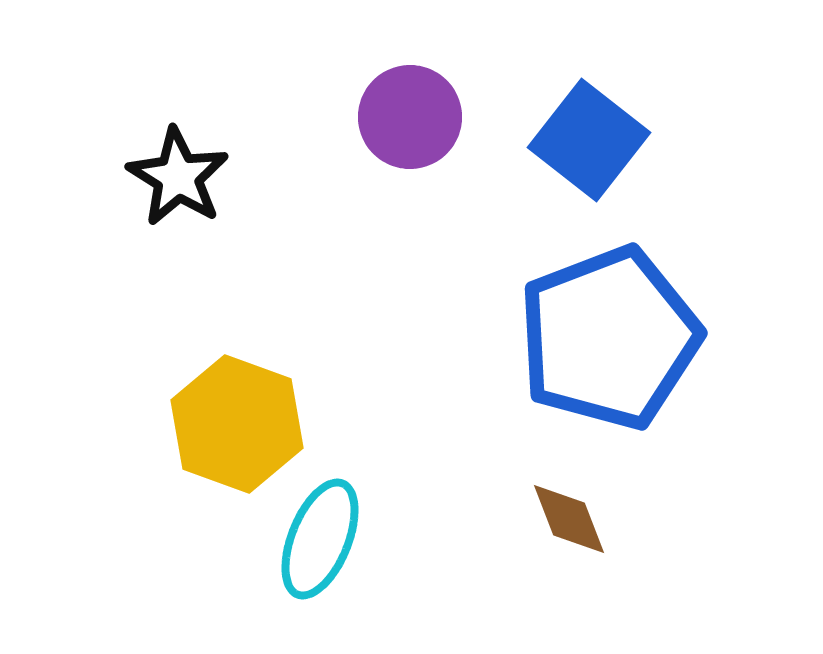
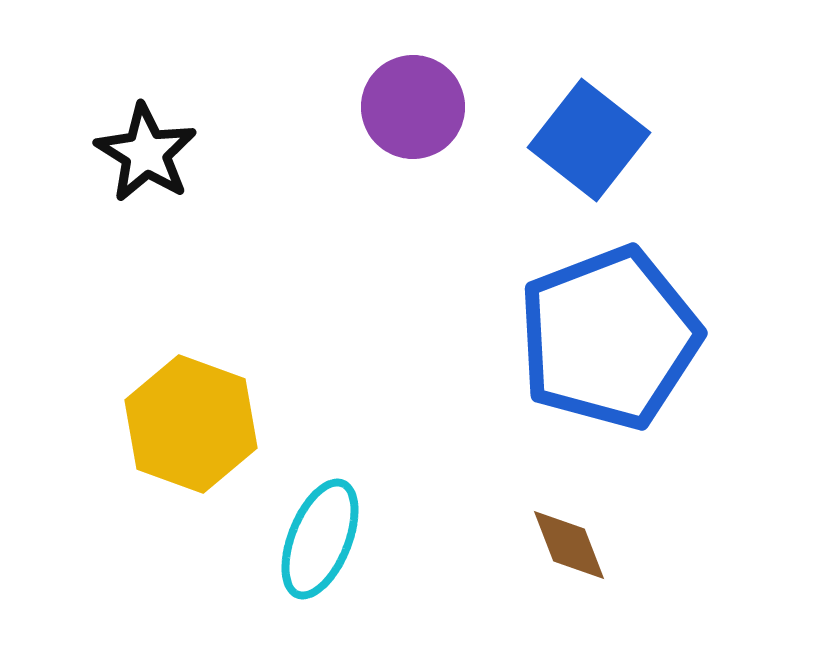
purple circle: moved 3 px right, 10 px up
black star: moved 32 px left, 24 px up
yellow hexagon: moved 46 px left
brown diamond: moved 26 px down
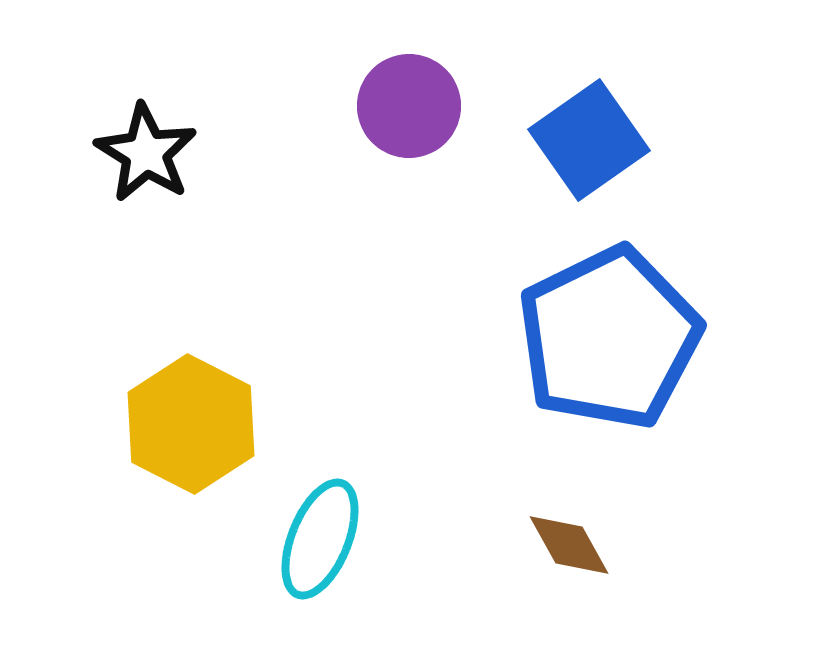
purple circle: moved 4 px left, 1 px up
blue square: rotated 17 degrees clockwise
blue pentagon: rotated 5 degrees counterclockwise
yellow hexagon: rotated 7 degrees clockwise
brown diamond: rotated 8 degrees counterclockwise
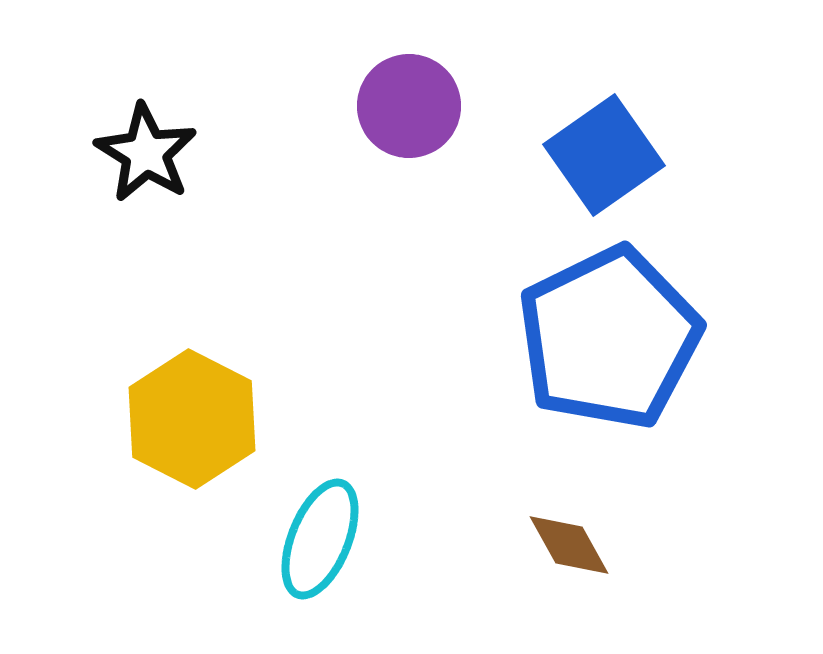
blue square: moved 15 px right, 15 px down
yellow hexagon: moved 1 px right, 5 px up
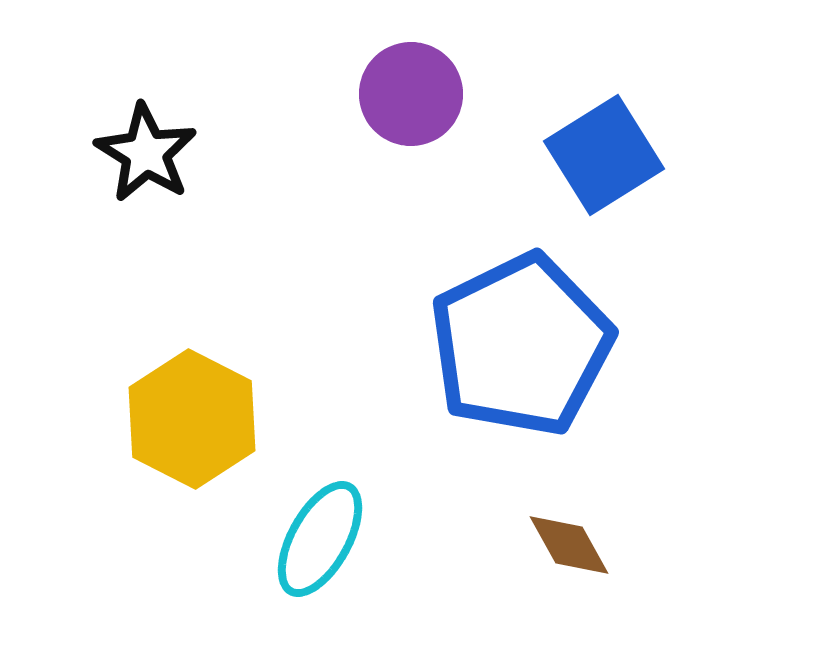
purple circle: moved 2 px right, 12 px up
blue square: rotated 3 degrees clockwise
blue pentagon: moved 88 px left, 7 px down
cyan ellipse: rotated 7 degrees clockwise
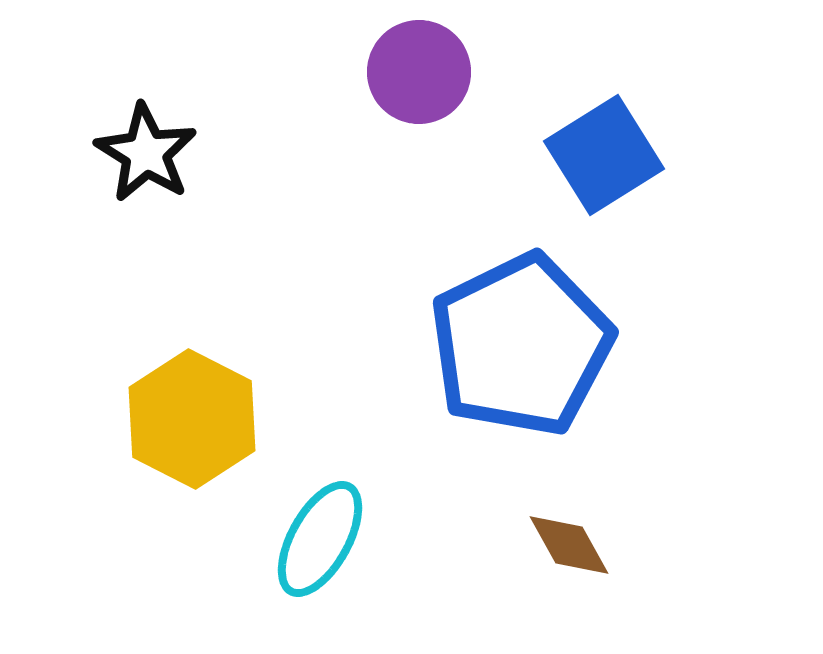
purple circle: moved 8 px right, 22 px up
